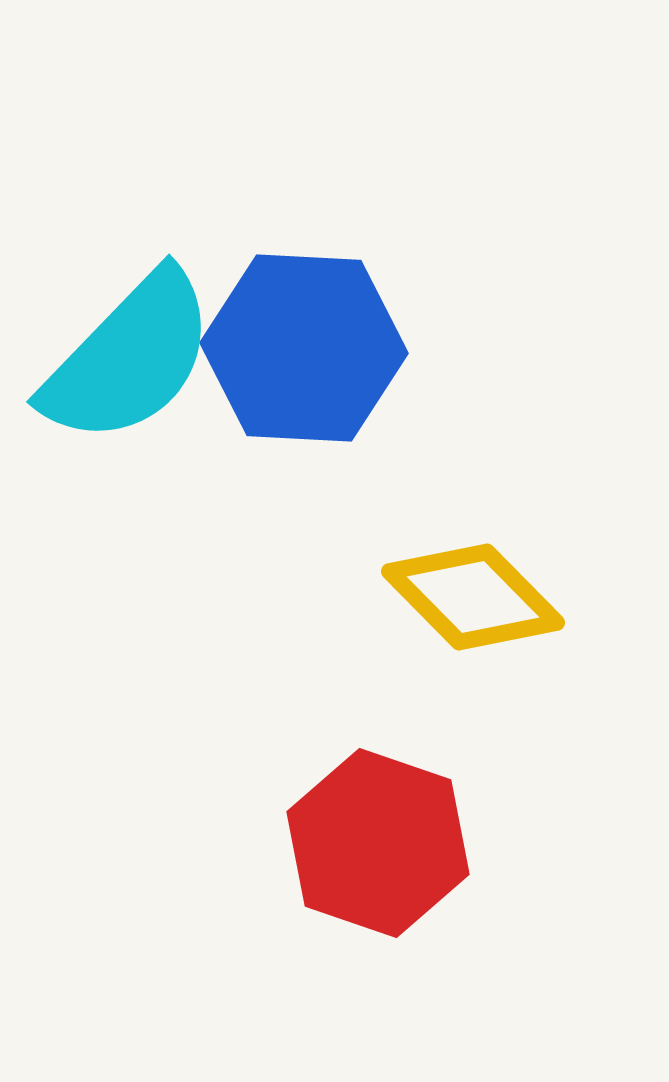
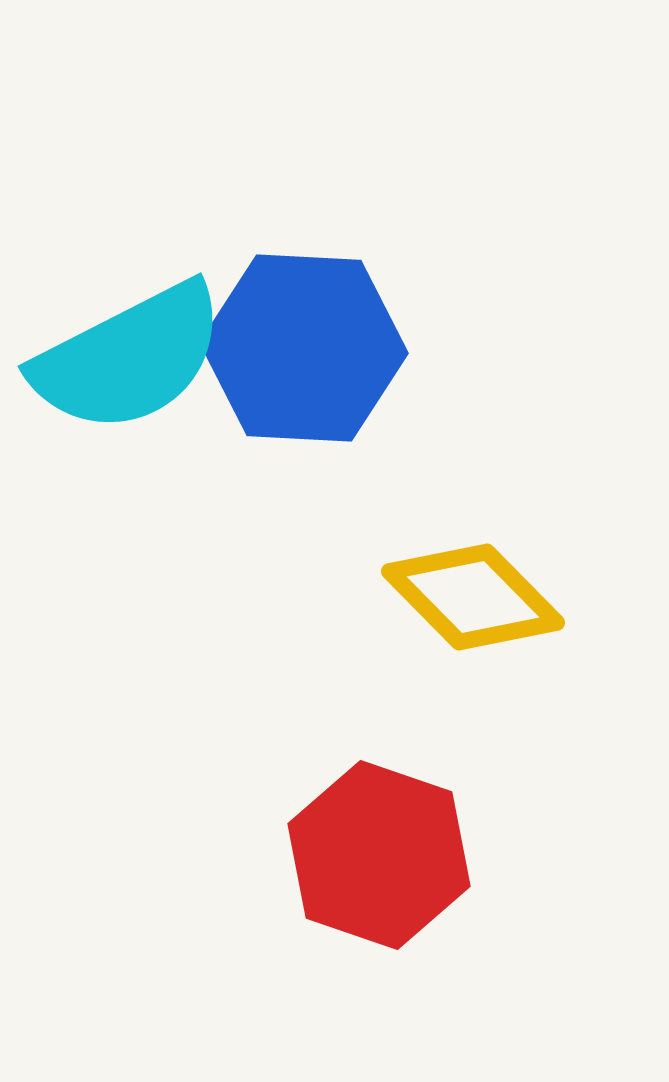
cyan semicircle: rotated 19 degrees clockwise
red hexagon: moved 1 px right, 12 px down
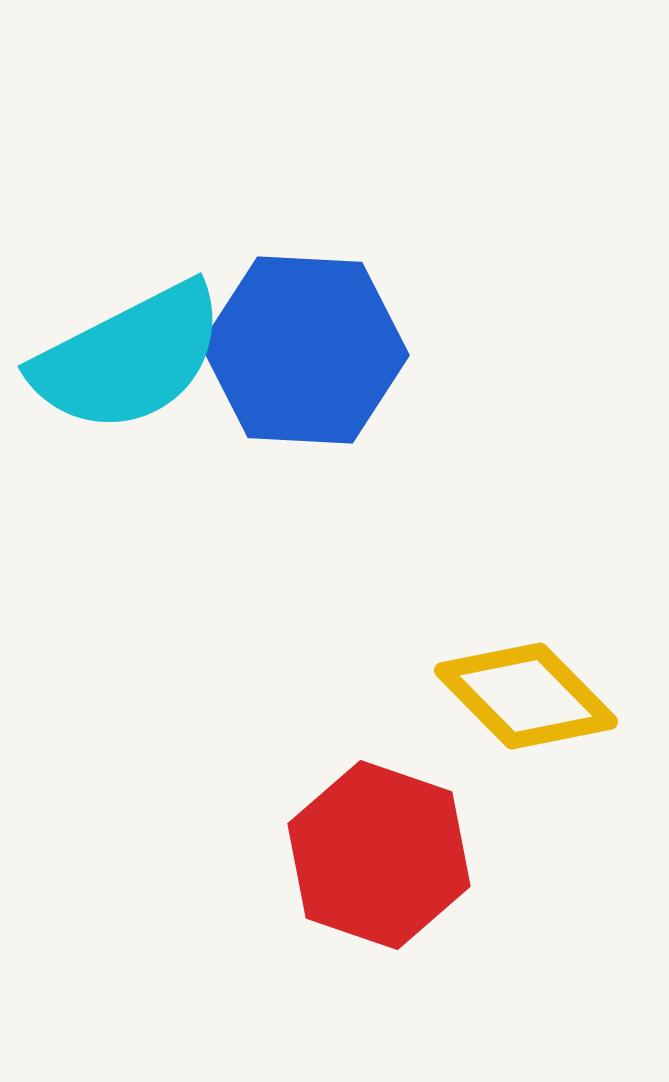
blue hexagon: moved 1 px right, 2 px down
yellow diamond: moved 53 px right, 99 px down
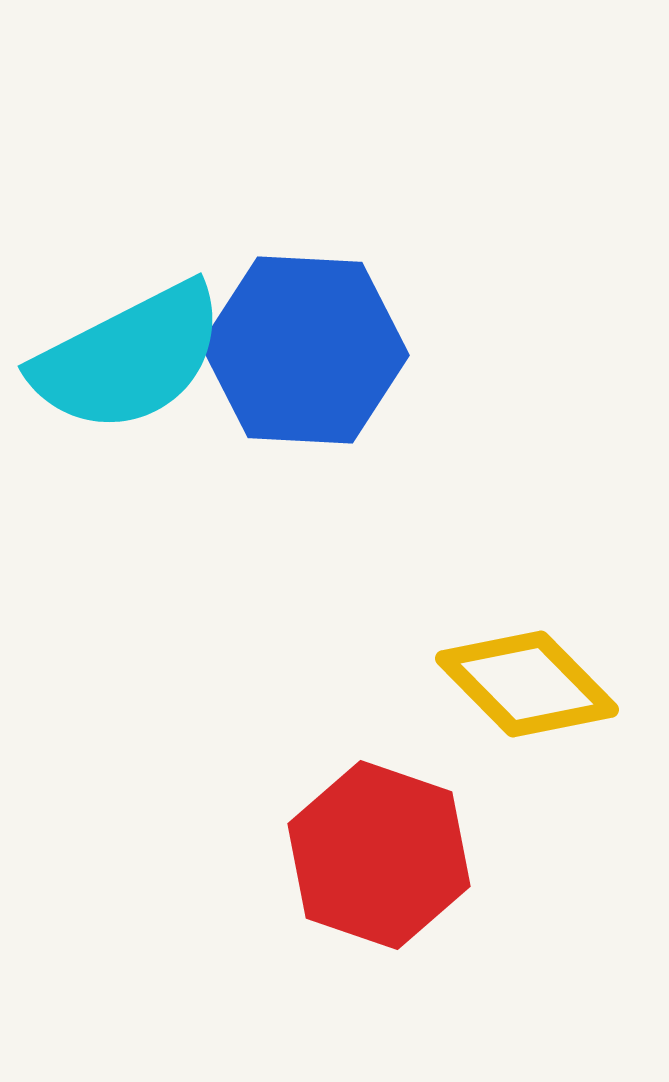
yellow diamond: moved 1 px right, 12 px up
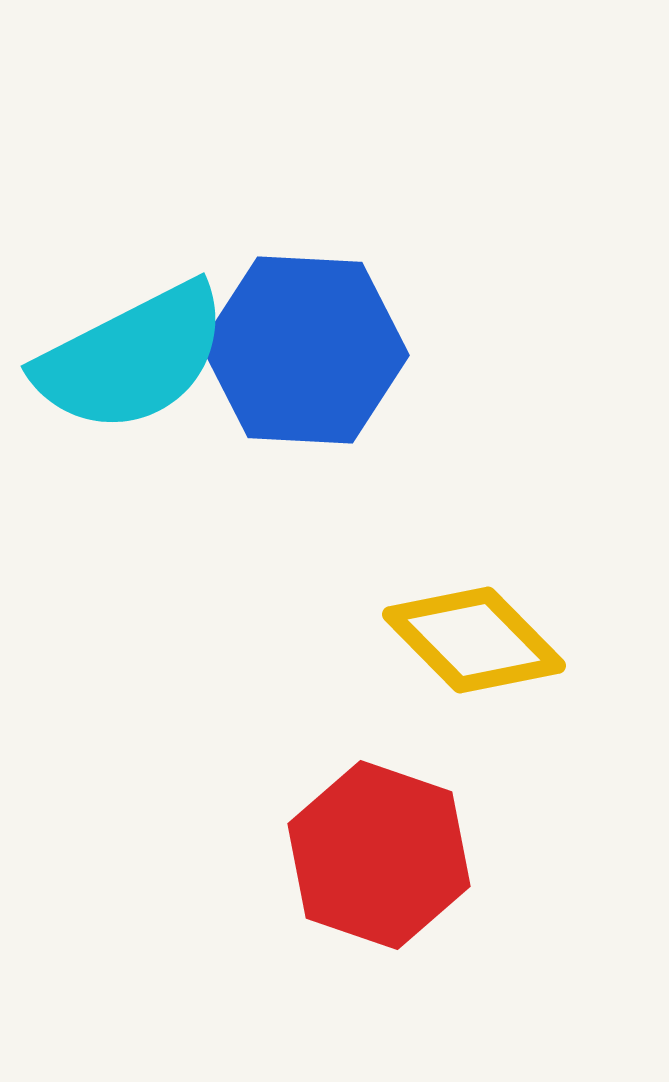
cyan semicircle: moved 3 px right
yellow diamond: moved 53 px left, 44 px up
